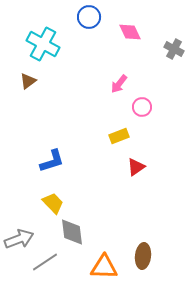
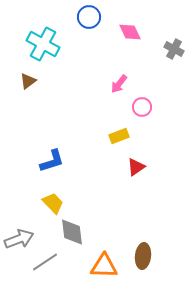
orange triangle: moved 1 px up
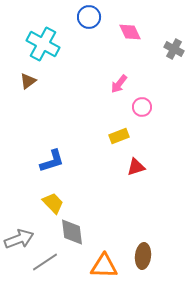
red triangle: rotated 18 degrees clockwise
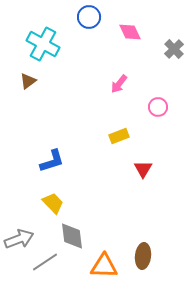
gray cross: rotated 18 degrees clockwise
pink circle: moved 16 px right
red triangle: moved 7 px right, 2 px down; rotated 42 degrees counterclockwise
gray diamond: moved 4 px down
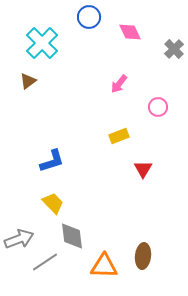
cyan cross: moved 1 px left, 1 px up; rotated 16 degrees clockwise
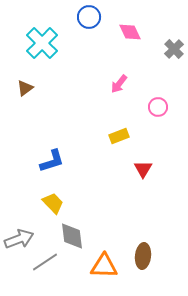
brown triangle: moved 3 px left, 7 px down
